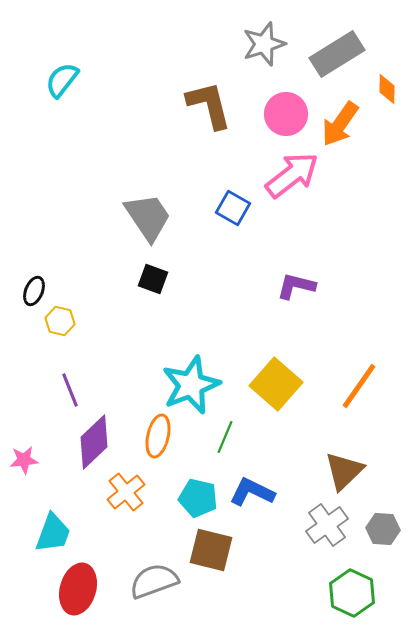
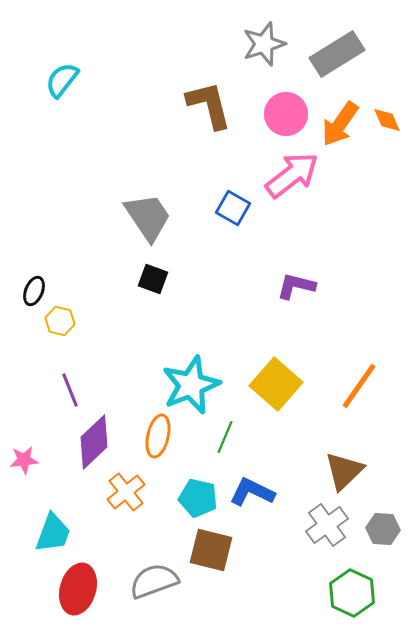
orange diamond: moved 31 px down; rotated 24 degrees counterclockwise
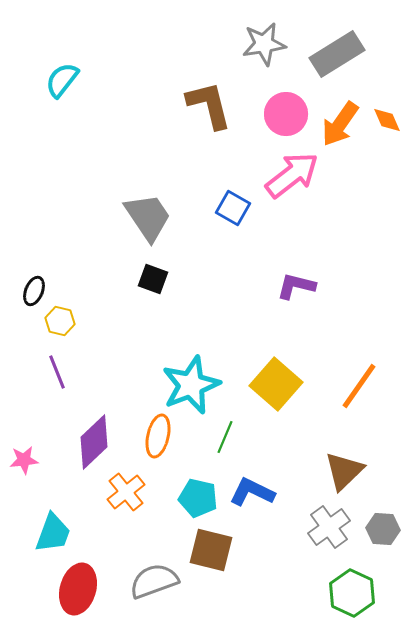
gray star: rotated 9 degrees clockwise
purple line: moved 13 px left, 18 px up
gray cross: moved 2 px right, 2 px down
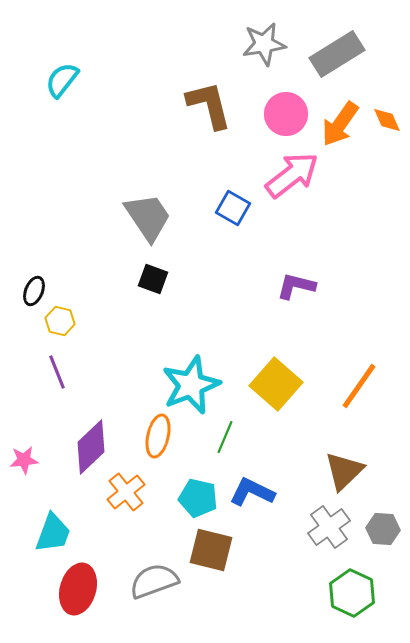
purple diamond: moved 3 px left, 5 px down
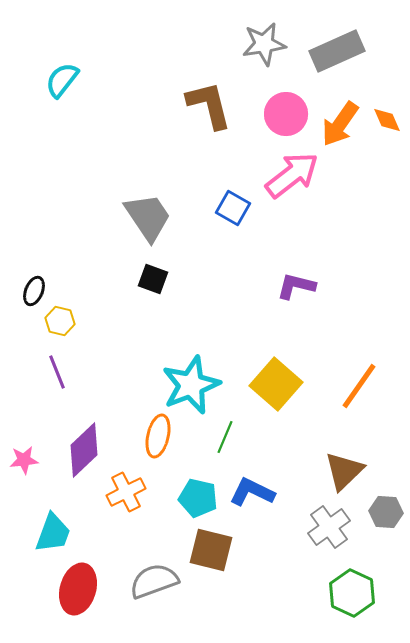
gray rectangle: moved 3 px up; rotated 8 degrees clockwise
purple diamond: moved 7 px left, 3 px down
orange cross: rotated 12 degrees clockwise
gray hexagon: moved 3 px right, 17 px up
